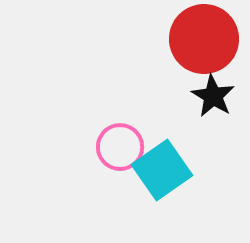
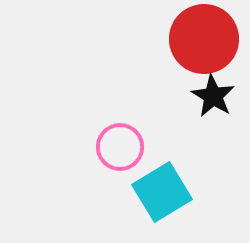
cyan square: moved 22 px down; rotated 4 degrees clockwise
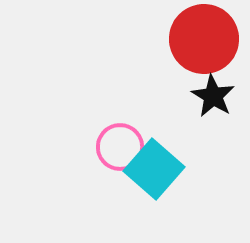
cyan square: moved 8 px left, 23 px up; rotated 18 degrees counterclockwise
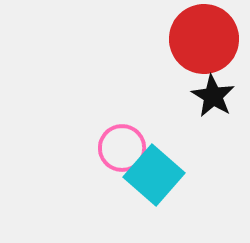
pink circle: moved 2 px right, 1 px down
cyan square: moved 6 px down
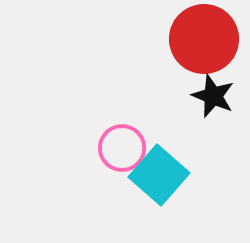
black star: rotated 9 degrees counterclockwise
cyan square: moved 5 px right
